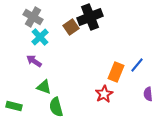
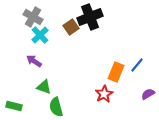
cyan cross: moved 2 px up
purple semicircle: rotated 64 degrees clockwise
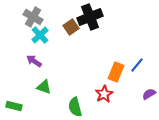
purple semicircle: moved 1 px right
green semicircle: moved 19 px right
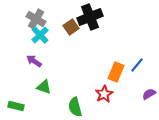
gray cross: moved 3 px right, 2 px down
green rectangle: moved 2 px right
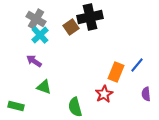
black cross: rotated 10 degrees clockwise
purple semicircle: moved 3 px left; rotated 64 degrees counterclockwise
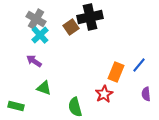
blue line: moved 2 px right
green triangle: moved 1 px down
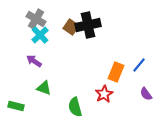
black cross: moved 2 px left, 8 px down
brown square: rotated 21 degrees counterclockwise
purple semicircle: rotated 32 degrees counterclockwise
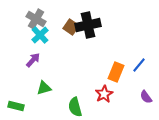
purple arrow: moved 1 px left, 1 px up; rotated 98 degrees clockwise
green triangle: rotated 35 degrees counterclockwise
purple semicircle: moved 3 px down
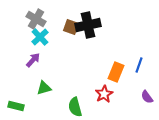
brown square: rotated 14 degrees counterclockwise
cyan cross: moved 2 px down
blue line: rotated 21 degrees counterclockwise
purple semicircle: moved 1 px right
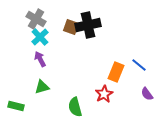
purple arrow: moved 7 px right, 1 px up; rotated 70 degrees counterclockwise
blue line: rotated 70 degrees counterclockwise
green triangle: moved 2 px left, 1 px up
purple semicircle: moved 3 px up
